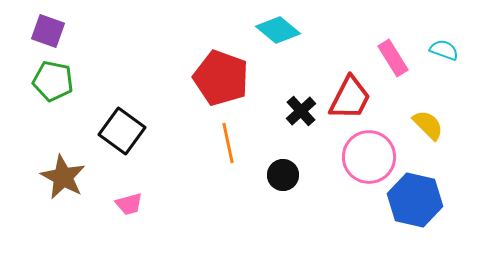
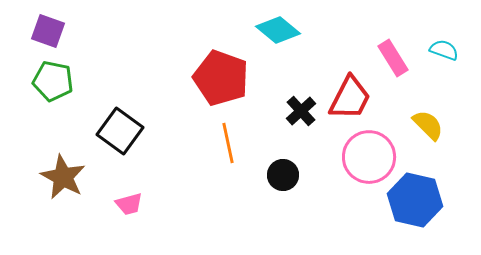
black square: moved 2 px left
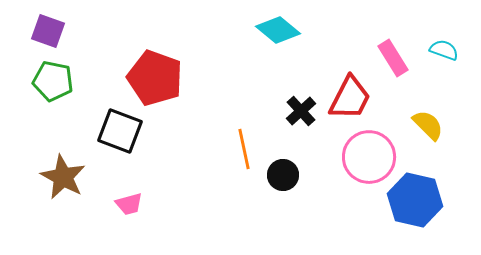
red pentagon: moved 66 px left
black square: rotated 15 degrees counterclockwise
orange line: moved 16 px right, 6 px down
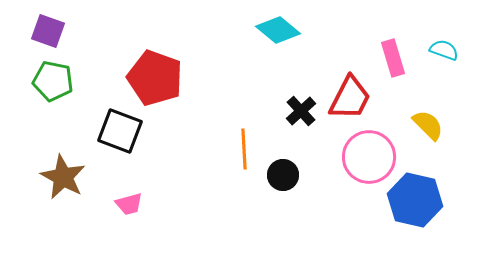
pink rectangle: rotated 15 degrees clockwise
orange line: rotated 9 degrees clockwise
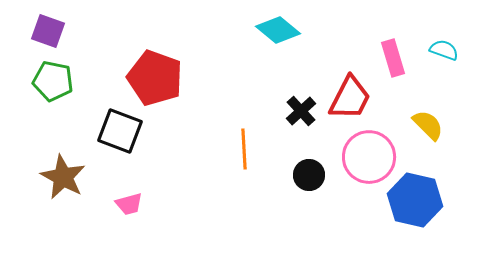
black circle: moved 26 px right
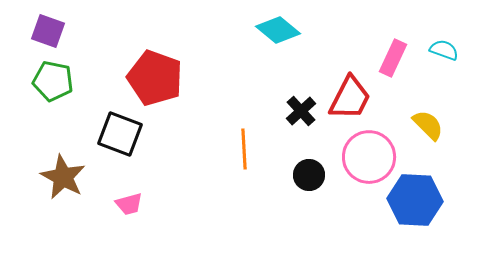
pink rectangle: rotated 42 degrees clockwise
black square: moved 3 px down
blue hexagon: rotated 10 degrees counterclockwise
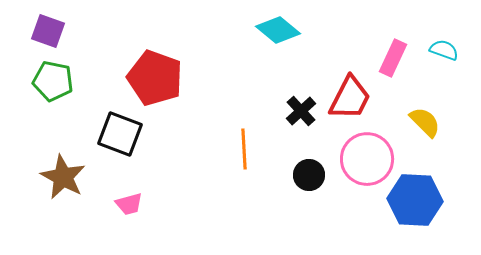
yellow semicircle: moved 3 px left, 3 px up
pink circle: moved 2 px left, 2 px down
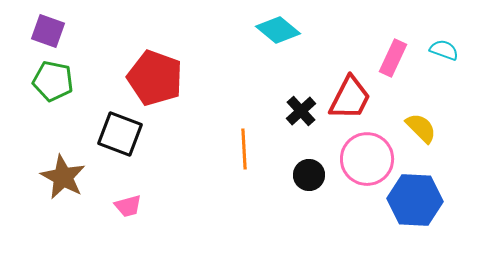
yellow semicircle: moved 4 px left, 6 px down
pink trapezoid: moved 1 px left, 2 px down
